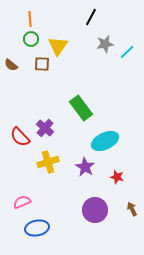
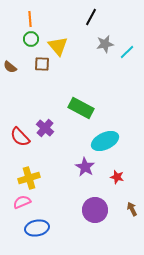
yellow triangle: rotated 15 degrees counterclockwise
brown semicircle: moved 1 px left, 2 px down
green rectangle: rotated 25 degrees counterclockwise
yellow cross: moved 19 px left, 16 px down
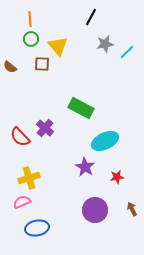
red star: rotated 24 degrees counterclockwise
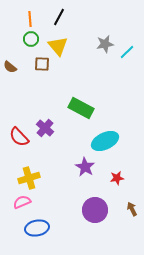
black line: moved 32 px left
red semicircle: moved 1 px left
red star: moved 1 px down
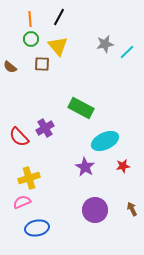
purple cross: rotated 18 degrees clockwise
red star: moved 6 px right, 12 px up
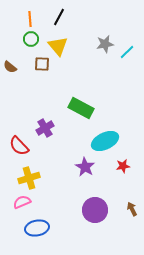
red semicircle: moved 9 px down
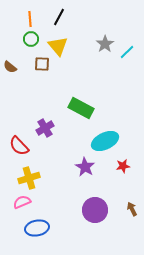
gray star: rotated 24 degrees counterclockwise
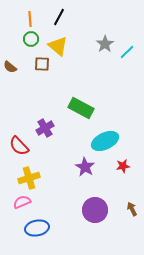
yellow triangle: rotated 10 degrees counterclockwise
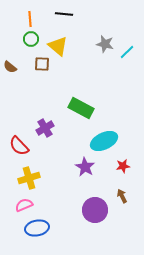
black line: moved 5 px right, 3 px up; rotated 66 degrees clockwise
gray star: rotated 24 degrees counterclockwise
cyan ellipse: moved 1 px left
pink semicircle: moved 2 px right, 3 px down
brown arrow: moved 10 px left, 13 px up
